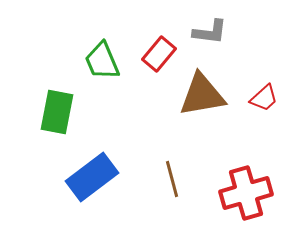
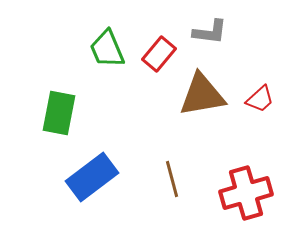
green trapezoid: moved 5 px right, 12 px up
red trapezoid: moved 4 px left, 1 px down
green rectangle: moved 2 px right, 1 px down
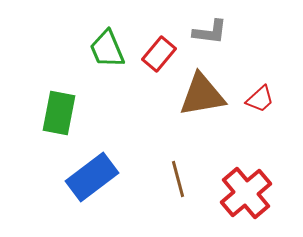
brown line: moved 6 px right
red cross: rotated 24 degrees counterclockwise
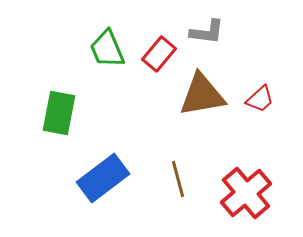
gray L-shape: moved 3 px left
blue rectangle: moved 11 px right, 1 px down
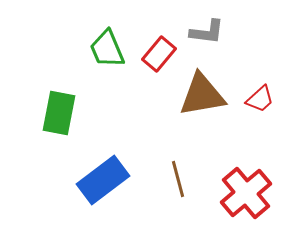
blue rectangle: moved 2 px down
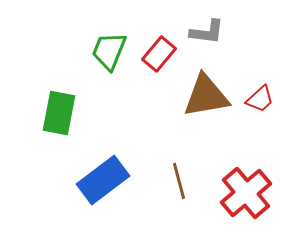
green trapezoid: moved 2 px right, 2 px down; rotated 45 degrees clockwise
brown triangle: moved 4 px right, 1 px down
brown line: moved 1 px right, 2 px down
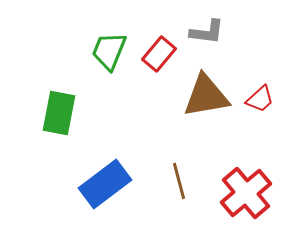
blue rectangle: moved 2 px right, 4 px down
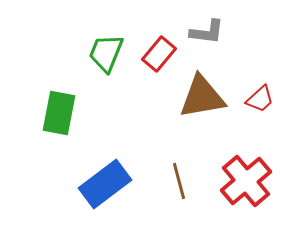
green trapezoid: moved 3 px left, 2 px down
brown triangle: moved 4 px left, 1 px down
red cross: moved 12 px up
